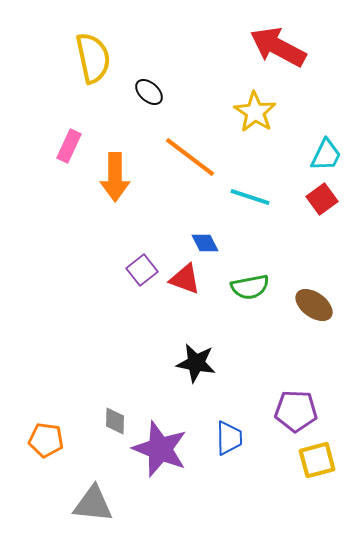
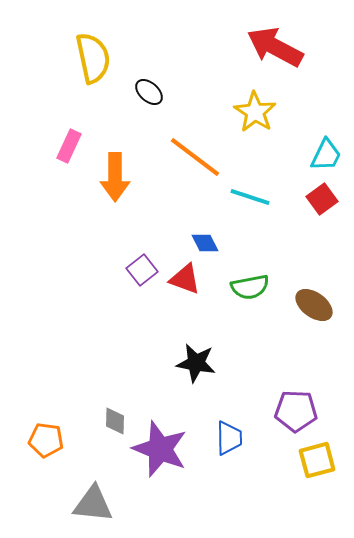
red arrow: moved 3 px left
orange line: moved 5 px right
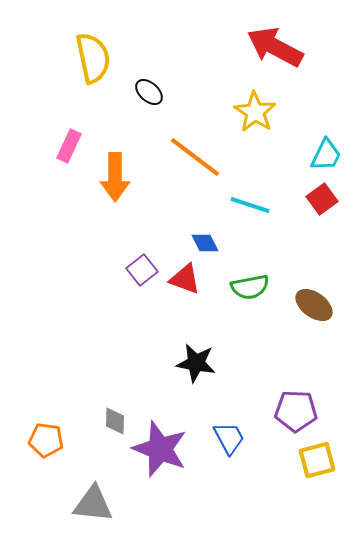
cyan line: moved 8 px down
blue trapezoid: rotated 27 degrees counterclockwise
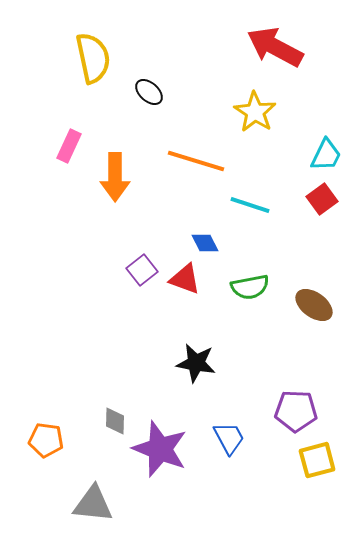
orange line: moved 1 px right, 4 px down; rotated 20 degrees counterclockwise
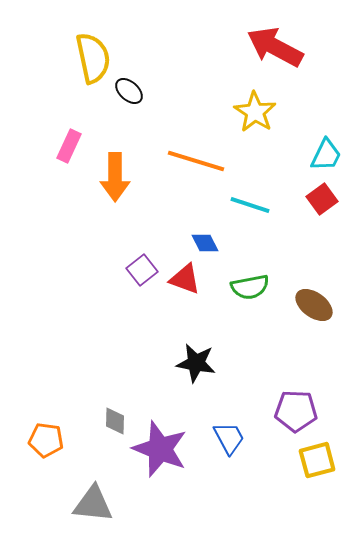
black ellipse: moved 20 px left, 1 px up
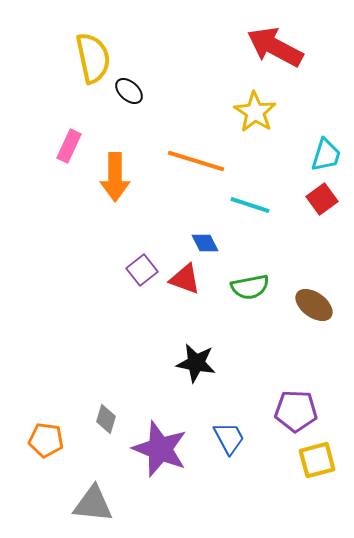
cyan trapezoid: rotated 9 degrees counterclockwise
gray diamond: moved 9 px left, 2 px up; rotated 16 degrees clockwise
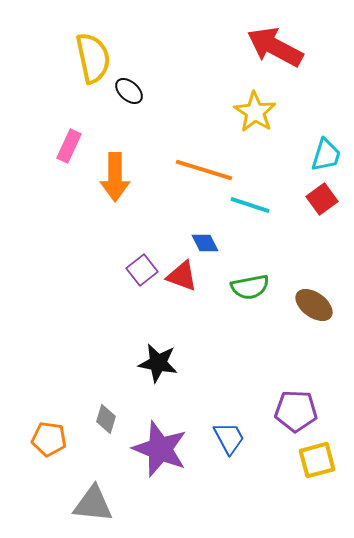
orange line: moved 8 px right, 9 px down
red triangle: moved 3 px left, 3 px up
black star: moved 38 px left
orange pentagon: moved 3 px right, 1 px up
